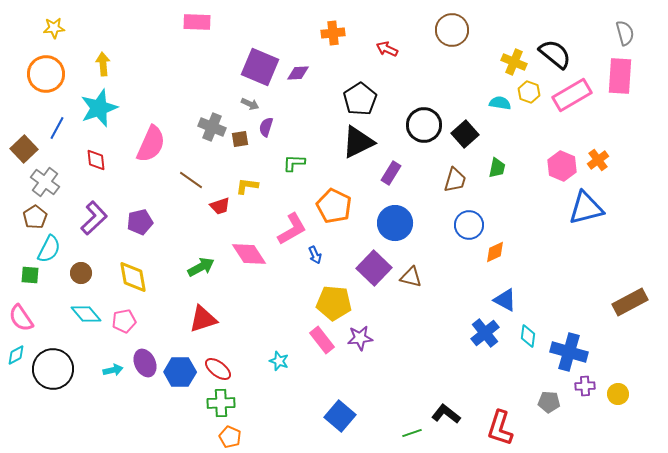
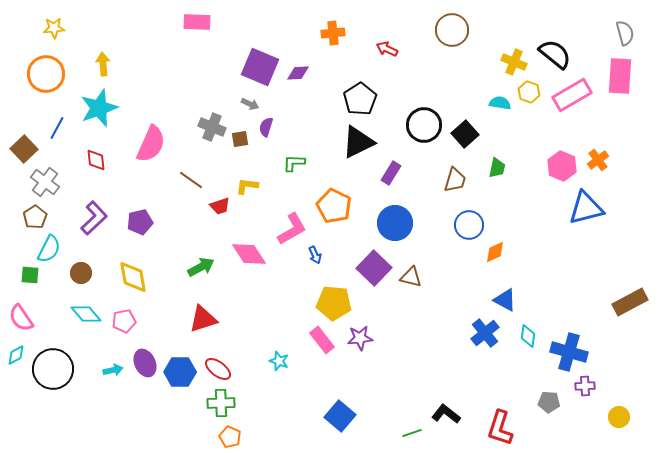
yellow circle at (618, 394): moved 1 px right, 23 px down
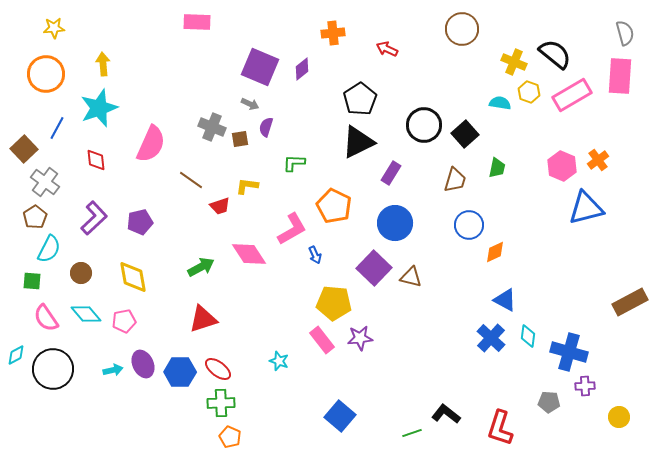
brown circle at (452, 30): moved 10 px right, 1 px up
purple diamond at (298, 73): moved 4 px right, 4 px up; rotated 35 degrees counterclockwise
green square at (30, 275): moved 2 px right, 6 px down
pink semicircle at (21, 318): moved 25 px right
blue cross at (485, 333): moved 6 px right, 5 px down; rotated 8 degrees counterclockwise
purple ellipse at (145, 363): moved 2 px left, 1 px down
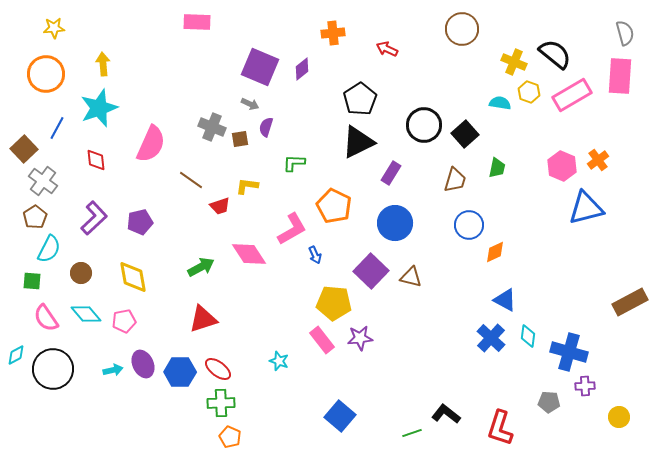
gray cross at (45, 182): moved 2 px left, 1 px up
purple square at (374, 268): moved 3 px left, 3 px down
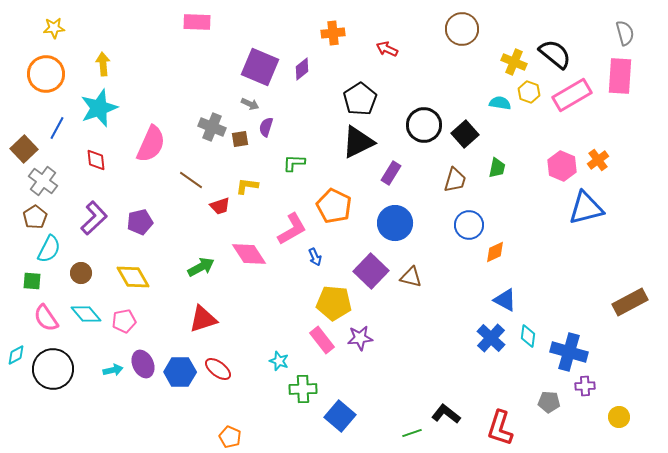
blue arrow at (315, 255): moved 2 px down
yellow diamond at (133, 277): rotated 20 degrees counterclockwise
green cross at (221, 403): moved 82 px right, 14 px up
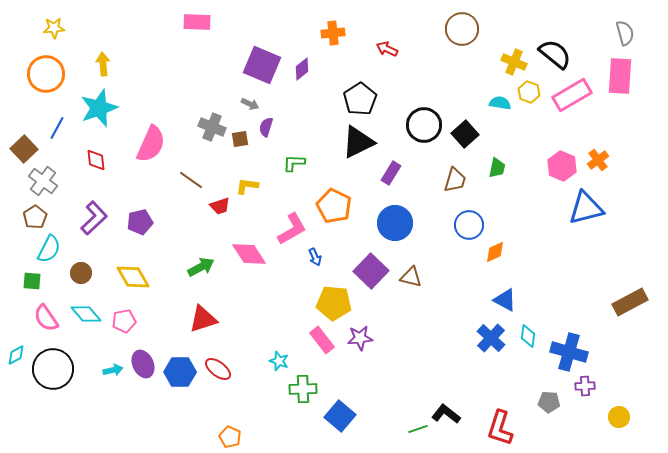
purple square at (260, 67): moved 2 px right, 2 px up
green line at (412, 433): moved 6 px right, 4 px up
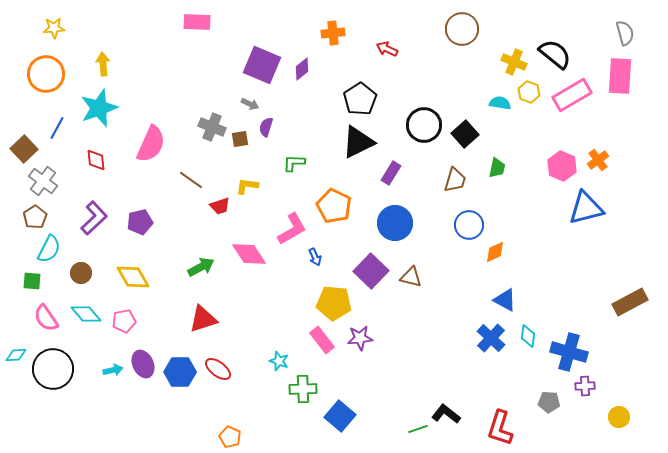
cyan diamond at (16, 355): rotated 25 degrees clockwise
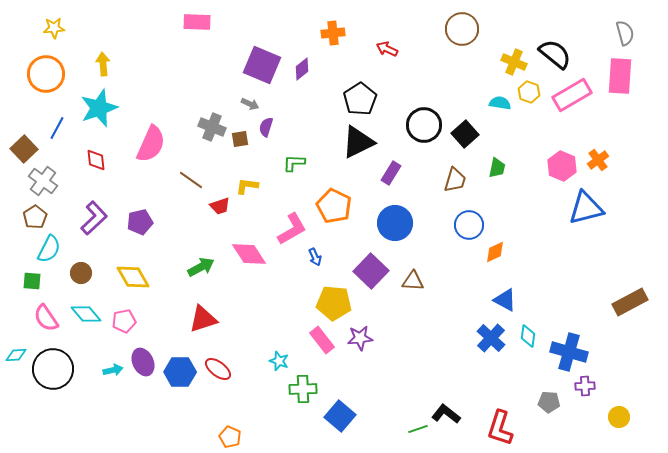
brown triangle at (411, 277): moved 2 px right, 4 px down; rotated 10 degrees counterclockwise
purple ellipse at (143, 364): moved 2 px up
